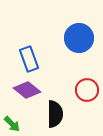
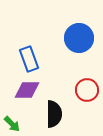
purple diamond: rotated 40 degrees counterclockwise
black semicircle: moved 1 px left
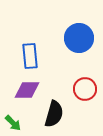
blue rectangle: moved 1 px right, 3 px up; rotated 15 degrees clockwise
red circle: moved 2 px left, 1 px up
black semicircle: rotated 16 degrees clockwise
green arrow: moved 1 px right, 1 px up
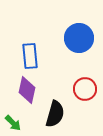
purple diamond: rotated 76 degrees counterclockwise
black semicircle: moved 1 px right
